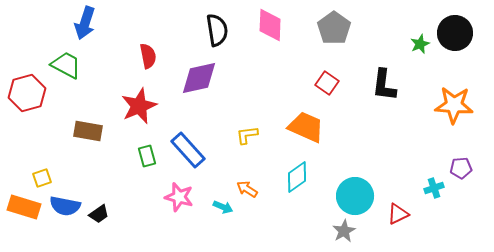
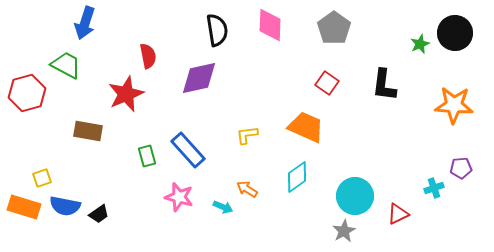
red star: moved 13 px left, 12 px up
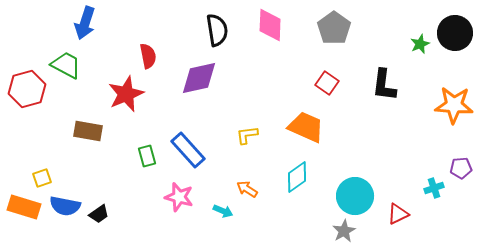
red hexagon: moved 4 px up
cyan arrow: moved 4 px down
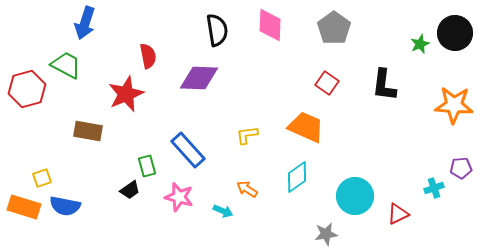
purple diamond: rotated 15 degrees clockwise
green rectangle: moved 10 px down
black trapezoid: moved 31 px right, 24 px up
gray star: moved 18 px left, 3 px down; rotated 20 degrees clockwise
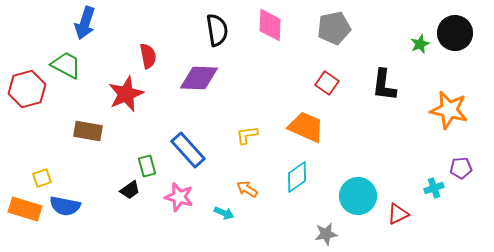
gray pentagon: rotated 24 degrees clockwise
orange star: moved 5 px left, 5 px down; rotated 9 degrees clockwise
cyan circle: moved 3 px right
orange rectangle: moved 1 px right, 2 px down
cyan arrow: moved 1 px right, 2 px down
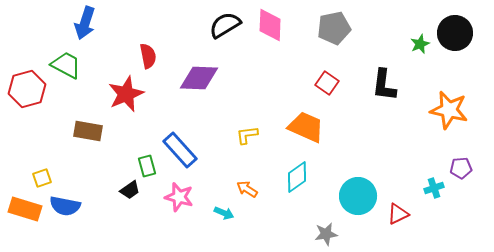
black semicircle: moved 8 px right, 5 px up; rotated 112 degrees counterclockwise
blue rectangle: moved 8 px left
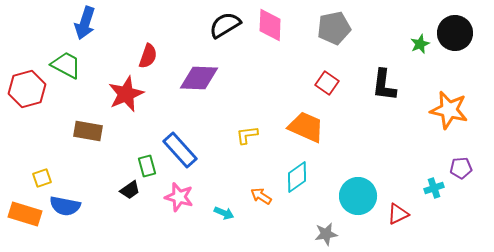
red semicircle: rotated 30 degrees clockwise
orange arrow: moved 14 px right, 7 px down
orange rectangle: moved 5 px down
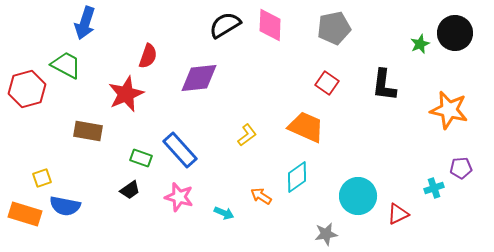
purple diamond: rotated 9 degrees counterclockwise
yellow L-shape: rotated 150 degrees clockwise
green rectangle: moved 6 px left, 8 px up; rotated 55 degrees counterclockwise
